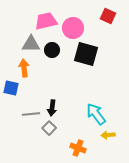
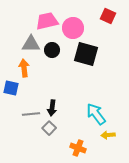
pink trapezoid: moved 1 px right
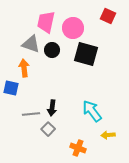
pink trapezoid: moved 1 px left, 1 px down; rotated 65 degrees counterclockwise
gray triangle: rotated 18 degrees clockwise
cyan arrow: moved 4 px left, 3 px up
gray square: moved 1 px left, 1 px down
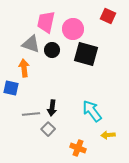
pink circle: moved 1 px down
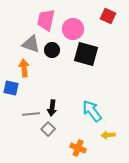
pink trapezoid: moved 2 px up
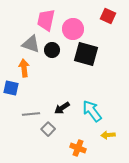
black arrow: moved 10 px right; rotated 49 degrees clockwise
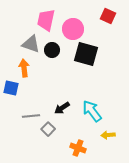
gray line: moved 2 px down
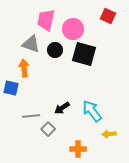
black circle: moved 3 px right
black square: moved 2 px left
yellow arrow: moved 1 px right, 1 px up
orange cross: moved 1 px down; rotated 21 degrees counterclockwise
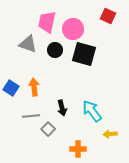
pink trapezoid: moved 1 px right, 2 px down
gray triangle: moved 3 px left
orange arrow: moved 10 px right, 19 px down
blue square: rotated 21 degrees clockwise
black arrow: rotated 70 degrees counterclockwise
yellow arrow: moved 1 px right
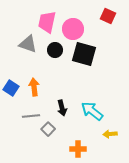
cyan arrow: rotated 15 degrees counterclockwise
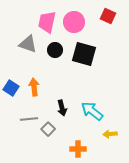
pink circle: moved 1 px right, 7 px up
gray line: moved 2 px left, 3 px down
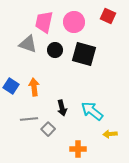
pink trapezoid: moved 3 px left
blue square: moved 2 px up
